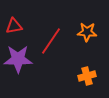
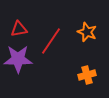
red triangle: moved 5 px right, 3 px down
orange star: rotated 18 degrees clockwise
orange cross: moved 1 px up
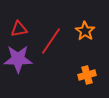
orange star: moved 2 px left, 1 px up; rotated 12 degrees clockwise
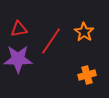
orange star: moved 1 px left, 1 px down
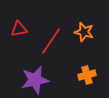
orange star: rotated 18 degrees counterclockwise
purple star: moved 17 px right, 21 px down; rotated 12 degrees counterclockwise
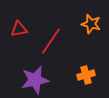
orange star: moved 7 px right, 8 px up
orange cross: moved 1 px left
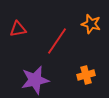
red triangle: moved 1 px left
red line: moved 6 px right
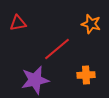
red triangle: moved 6 px up
red line: moved 8 px down; rotated 16 degrees clockwise
orange cross: rotated 12 degrees clockwise
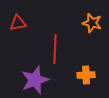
orange star: moved 1 px right, 1 px up
red line: moved 2 px left; rotated 48 degrees counterclockwise
purple star: rotated 8 degrees counterclockwise
